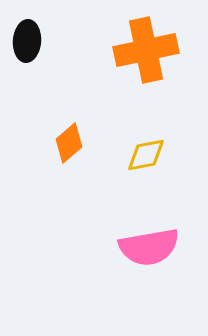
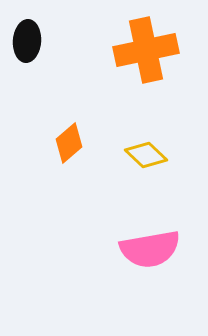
yellow diamond: rotated 54 degrees clockwise
pink semicircle: moved 1 px right, 2 px down
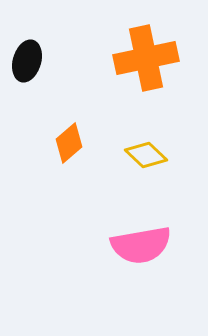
black ellipse: moved 20 px down; rotated 12 degrees clockwise
orange cross: moved 8 px down
pink semicircle: moved 9 px left, 4 px up
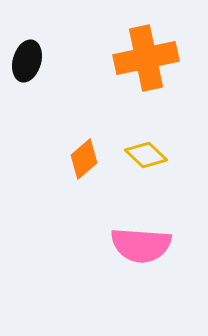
orange diamond: moved 15 px right, 16 px down
pink semicircle: rotated 14 degrees clockwise
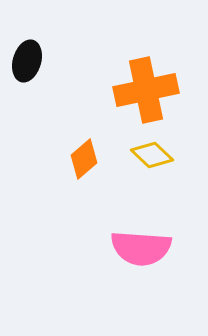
orange cross: moved 32 px down
yellow diamond: moved 6 px right
pink semicircle: moved 3 px down
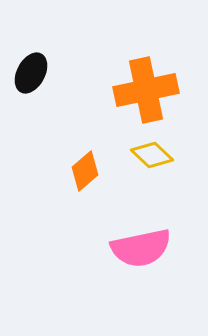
black ellipse: moved 4 px right, 12 px down; rotated 12 degrees clockwise
orange diamond: moved 1 px right, 12 px down
pink semicircle: rotated 16 degrees counterclockwise
